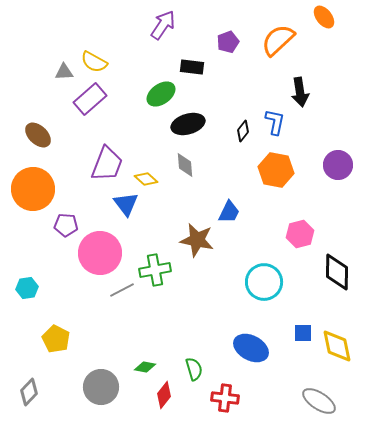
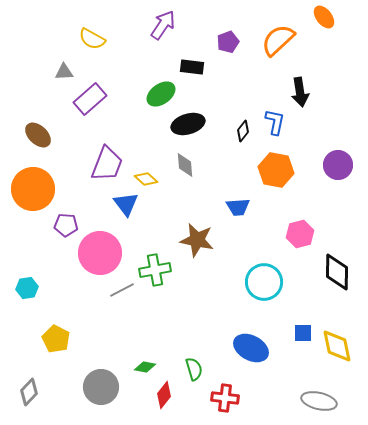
yellow semicircle at (94, 62): moved 2 px left, 23 px up
blue trapezoid at (229, 212): moved 9 px right, 5 px up; rotated 60 degrees clockwise
gray ellipse at (319, 401): rotated 20 degrees counterclockwise
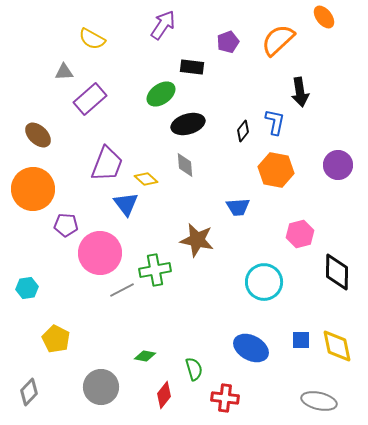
blue square at (303, 333): moved 2 px left, 7 px down
green diamond at (145, 367): moved 11 px up
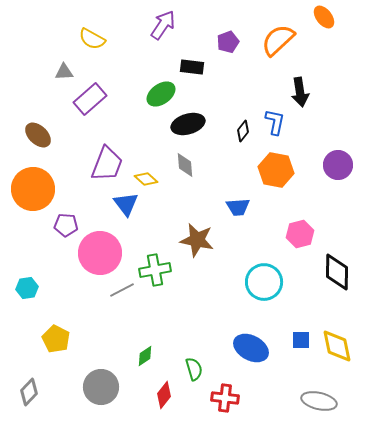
green diamond at (145, 356): rotated 45 degrees counterclockwise
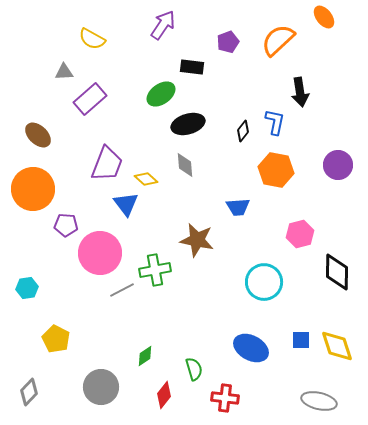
yellow diamond at (337, 346): rotated 6 degrees counterclockwise
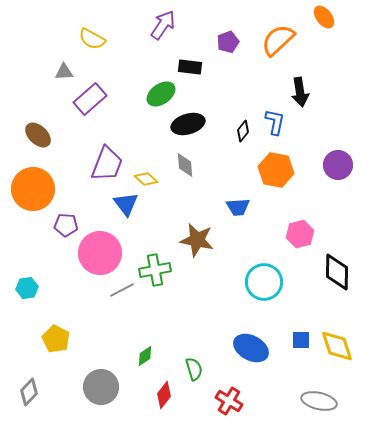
black rectangle at (192, 67): moved 2 px left
red cross at (225, 398): moved 4 px right, 3 px down; rotated 24 degrees clockwise
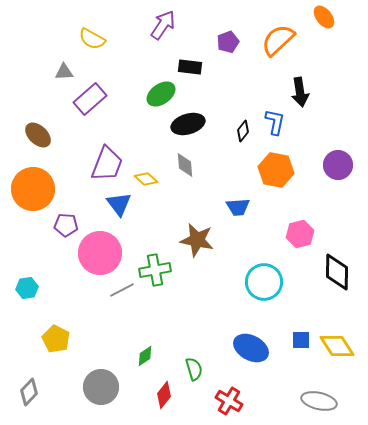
blue triangle at (126, 204): moved 7 px left
yellow diamond at (337, 346): rotated 15 degrees counterclockwise
